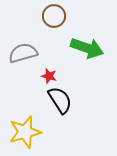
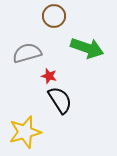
gray semicircle: moved 4 px right
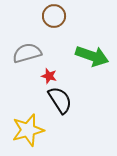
green arrow: moved 5 px right, 8 px down
yellow star: moved 3 px right, 2 px up
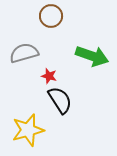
brown circle: moved 3 px left
gray semicircle: moved 3 px left
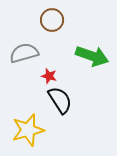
brown circle: moved 1 px right, 4 px down
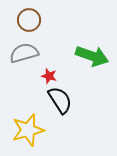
brown circle: moved 23 px left
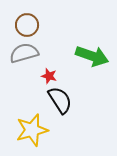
brown circle: moved 2 px left, 5 px down
yellow star: moved 4 px right
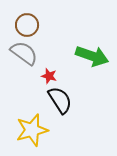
gray semicircle: rotated 52 degrees clockwise
